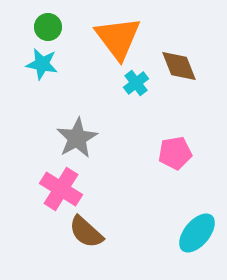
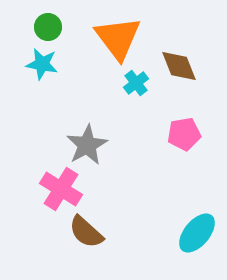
gray star: moved 10 px right, 7 px down
pink pentagon: moved 9 px right, 19 px up
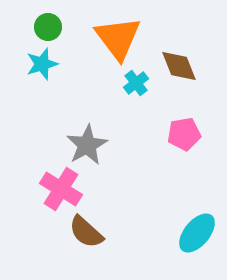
cyan star: rotated 28 degrees counterclockwise
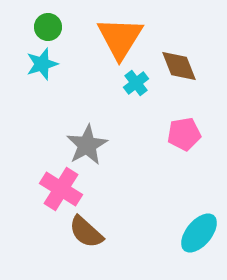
orange triangle: moved 2 px right; rotated 9 degrees clockwise
cyan ellipse: moved 2 px right
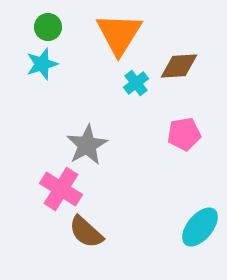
orange triangle: moved 1 px left, 4 px up
brown diamond: rotated 72 degrees counterclockwise
cyan ellipse: moved 1 px right, 6 px up
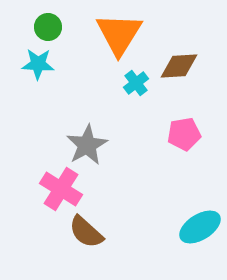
cyan star: moved 4 px left; rotated 20 degrees clockwise
cyan ellipse: rotated 18 degrees clockwise
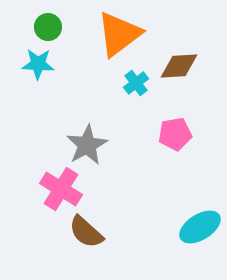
orange triangle: rotated 21 degrees clockwise
pink pentagon: moved 9 px left
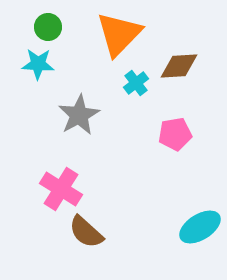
orange triangle: rotated 9 degrees counterclockwise
gray star: moved 8 px left, 30 px up
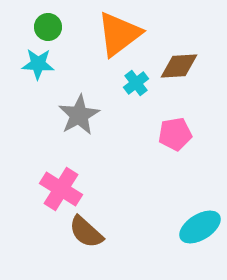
orange triangle: rotated 9 degrees clockwise
